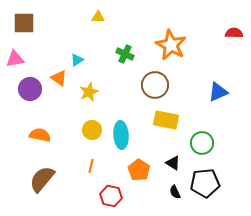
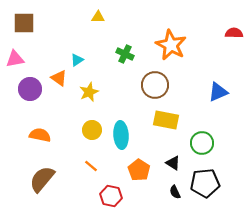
orange line: rotated 64 degrees counterclockwise
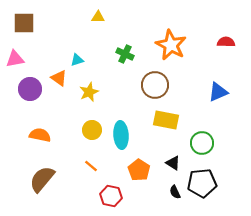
red semicircle: moved 8 px left, 9 px down
cyan triangle: rotated 16 degrees clockwise
black pentagon: moved 3 px left
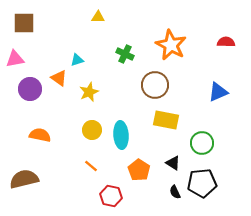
brown semicircle: moved 18 px left; rotated 36 degrees clockwise
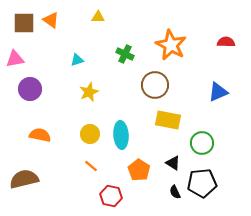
orange triangle: moved 8 px left, 58 px up
yellow rectangle: moved 2 px right
yellow circle: moved 2 px left, 4 px down
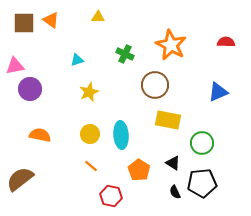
pink triangle: moved 7 px down
brown semicircle: moved 4 px left; rotated 24 degrees counterclockwise
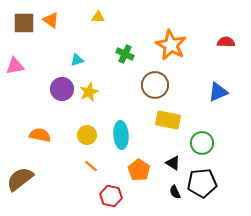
purple circle: moved 32 px right
yellow circle: moved 3 px left, 1 px down
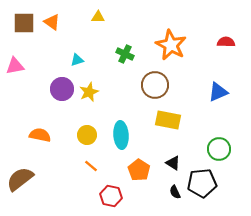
orange triangle: moved 1 px right, 2 px down
green circle: moved 17 px right, 6 px down
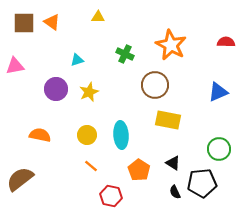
purple circle: moved 6 px left
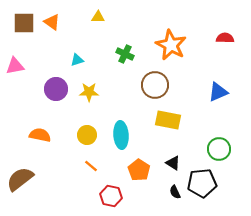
red semicircle: moved 1 px left, 4 px up
yellow star: rotated 24 degrees clockwise
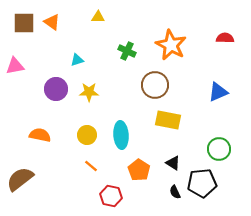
green cross: moved 2 px right, 3 px up
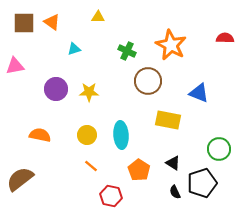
cyan triangle: moved 3 px left, 11 px up
brown circle: moved 7 px left, 4 px up
blue triangle: moved 19 px left, 1 px down; rotated 45 degrees clockwise
black pentagon: rotated 12 degrees counterclockwise
